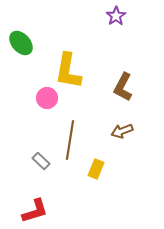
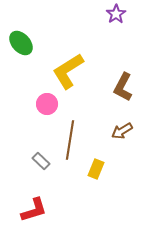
purple star: moved 2 px up
yellow L-shape: rotated 48 degrees clockwise
pink circle: moved 6 px down
brown arrow: rotated 10 degrees counterclockwise
red L-shape: moved 1 px left, 1 px up
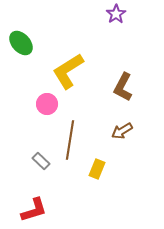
yellow rectangle: moved 1 px right
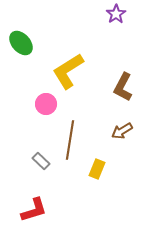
pink circle: moved 1 px left
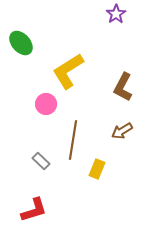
brown line: moved 3 px right
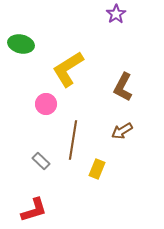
green ellipse: moved 1 px down; rotated 35 degrees counterclockwise
yellow L-shape: moved 2 px up
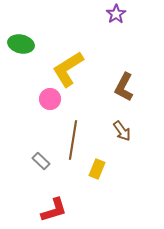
brown L-shape: moved 1 px right
pink circle: moved 4 px right, 5 px up
brown arrow: rotated 95 degrees counterclockwise
red L-shape: moved 20 px right
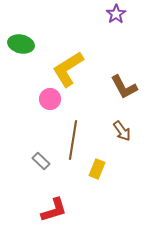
brown L-shape: rotated 56 degrees counterclockwise
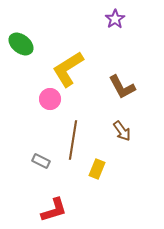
purple star: moved 1 px left, 5 px down
green ellipse: rotated 25 degrees clockwise
brown L-shape: moved 2 px left
gray rectangle: rotated 18 degrees counterclockwise
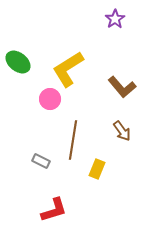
green ellipse: moved 3 px left, 18 px down
brown L-shape: rotated 12 degrees counterclockwise
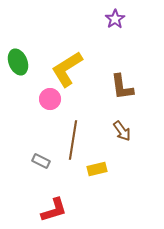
green ellipse: rotated 30 degrees clockwise
yellow L-shape: moved 1 px left
brown L-shape: rotated 32 degrees clockwise
yellow rectangle: rotated 54 degrees clockwise
